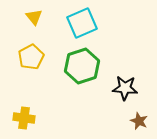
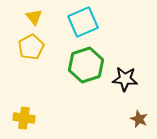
cyan square: moved 1 px right, 1 px up
yellow pentagon: moved 10 px up
green hexagon: moved 4 px right, 1 px up
black star: moved 9 px up
brown star: moved 2 px up
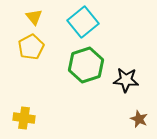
cyan square: rotated 16 degrees counterclockwise
black star: moved 1 px right, 1 px down
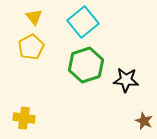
brown star: moved 5 px right, 2 px down
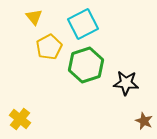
cyan square: moved 2 px down; rotated 12 degrees clockwise
yellow pentagon: moved 18 px right
black star: moved 3 px down
yellow cross: moved 4 px left, 1 px down; rotated 30 degrees clockwise
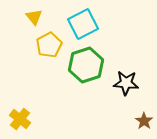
yellow pentagon: moved 2 px up
brown star: rotated 12 degrees clockwise
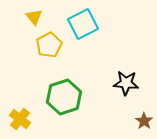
green hexagon: moved 22 px left, 32 px down
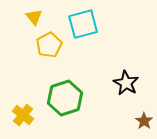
cyan square: rotated 12 degrees clockwise
black star: rotated 25 degrees clockwise
green hexagon: moved 1 px right, 1 px down
yellow cross: moved 3 px right, 4 px up
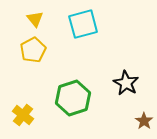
yellow triangle: moved 1 px right, 2 px down
yellow pentagon: moved 16 px left, 5 px down
green hexagon: moved 8 px right
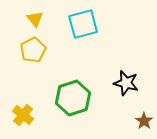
black star: rotated 15 degrees counterclockwise
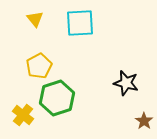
cyan square: moved 3 px left, 1 px up; rotated 12 degrees clockwise
yellow pentagon: moved 6 px right, 16 px down
green hexagon: moved 16 px left
